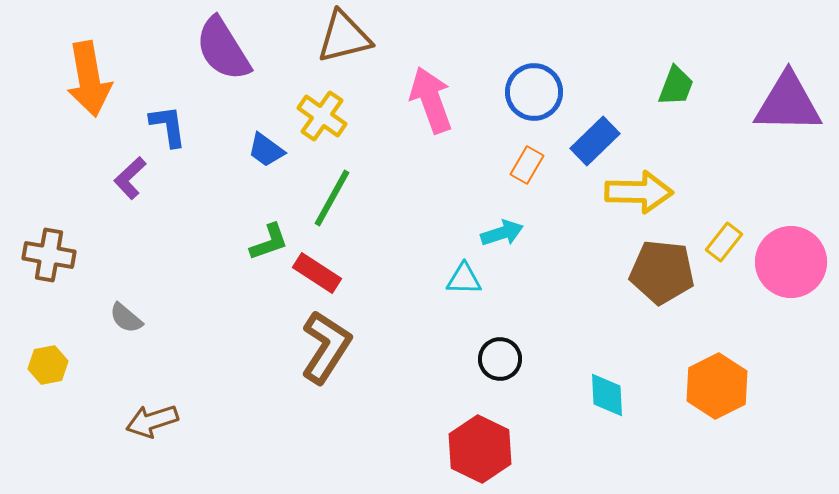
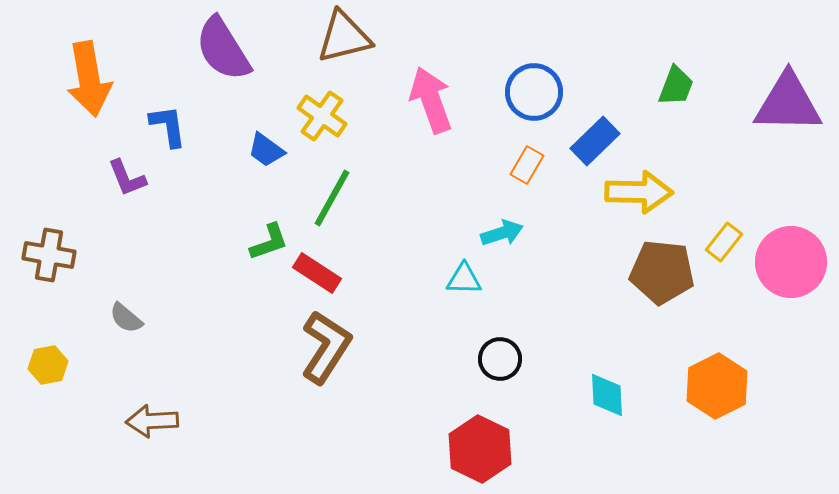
purple L-shape: moved 3 px left; rotated 69 degrees counterclockwise
brown arrow: rotated 15 degrees clockwise
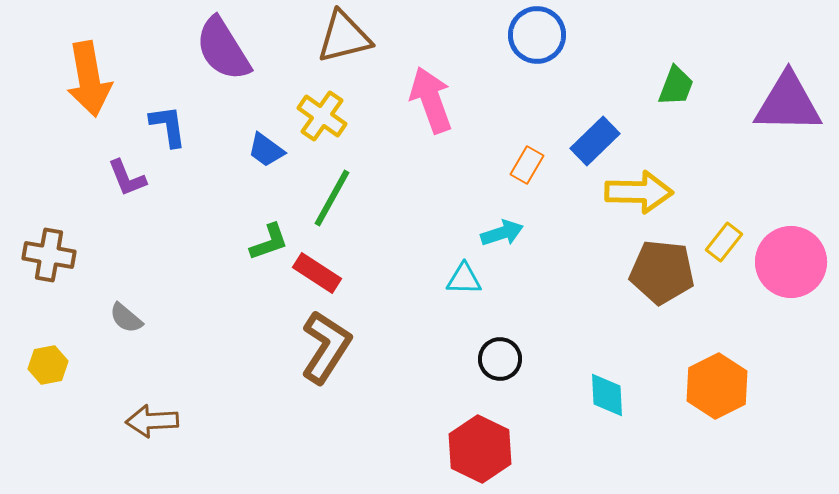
blue circle: moved 3 px right, 57 px up
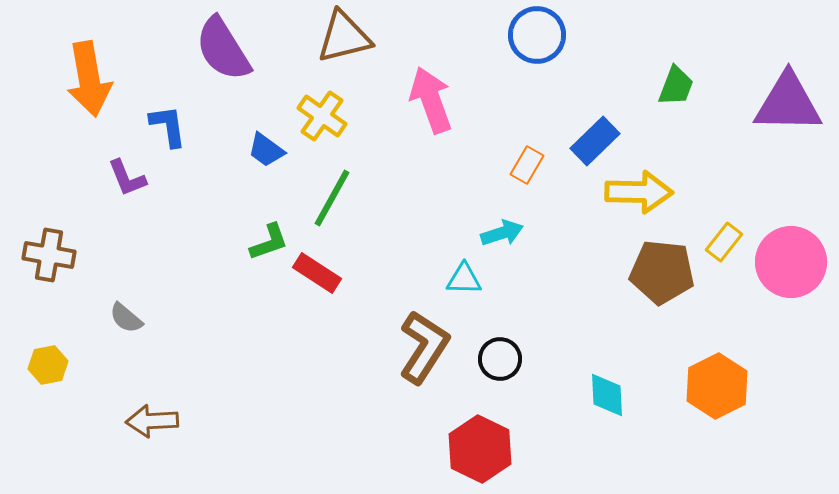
brown L-shape: moved 98 px right
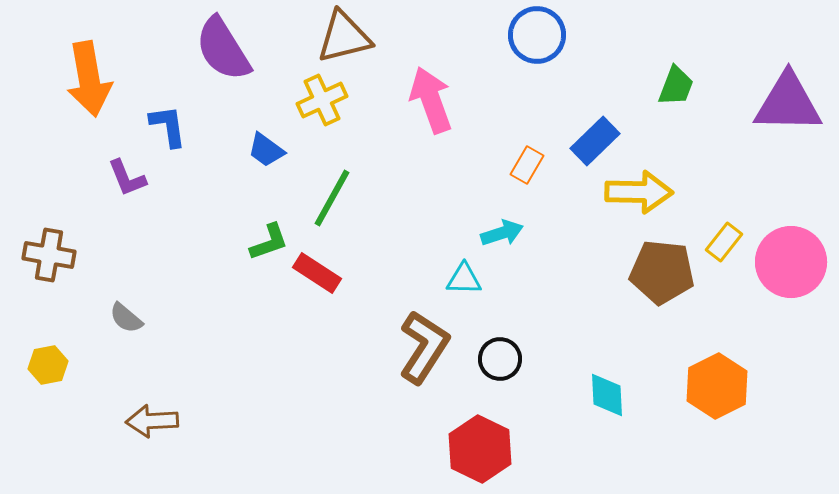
yellow cross: moved 16 px up; rotated 30 degrees clockwise
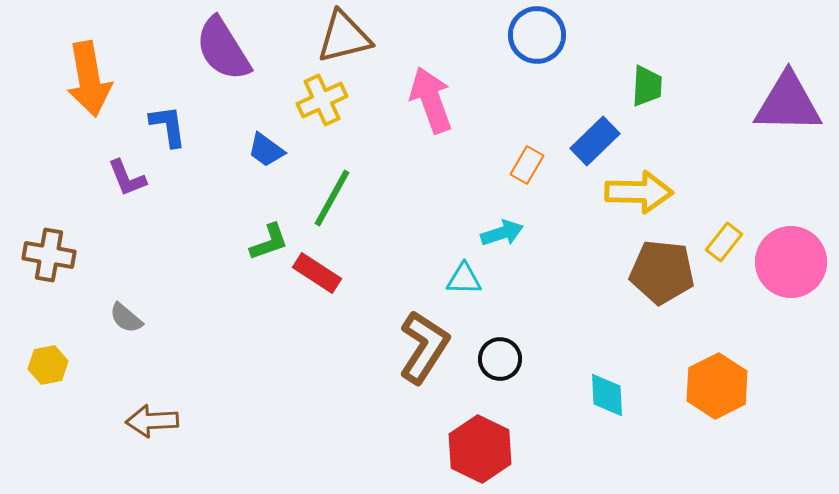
green trapezoid: moved 29 px left; rotated 18 degrees counterclockwise
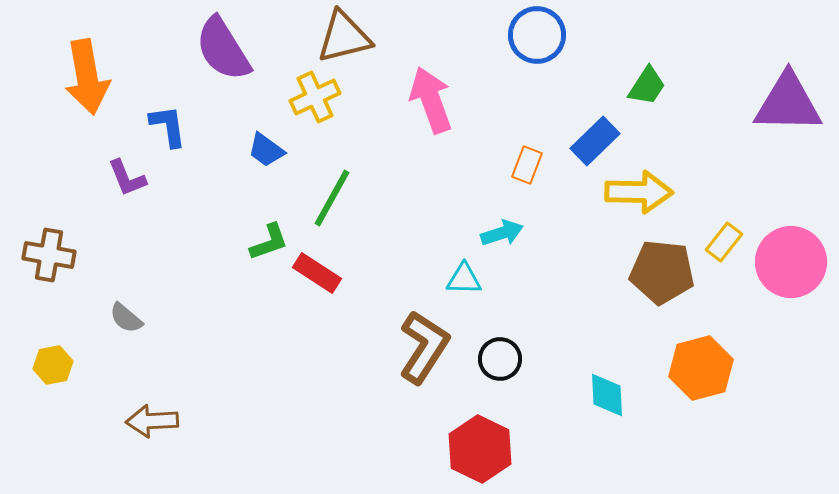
orange arrow: moved 2 px left, 2 px up
green trapezoid: rotated 30 degrees clockwise
yellow cross: moved 7 px left, 3 px up
orange rectangle: rotated 9 degrees counterclockwise
yellow hexagon: moved 5 px right
orange hexagon: moved 16 px left, 18 px up; rotated 12 degrees clockwise
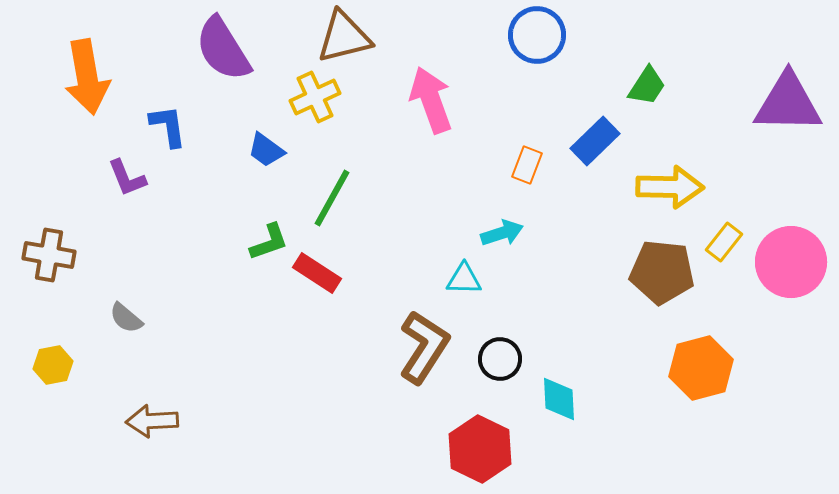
yellow arrow: moved 31 px right, 5 px up
cyan diamond: moved 48 px left, 4 px down
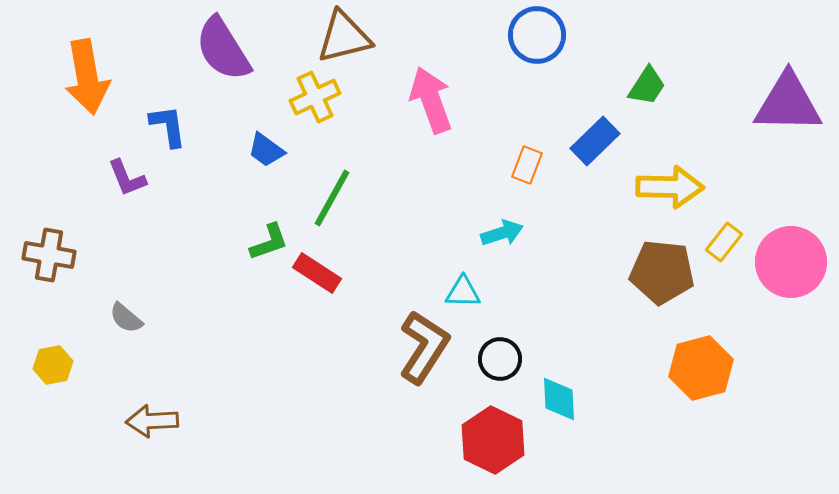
cyan triangle: moved 1 px left, 13 px down
red hexagon: moved 13 px right, 9 px up
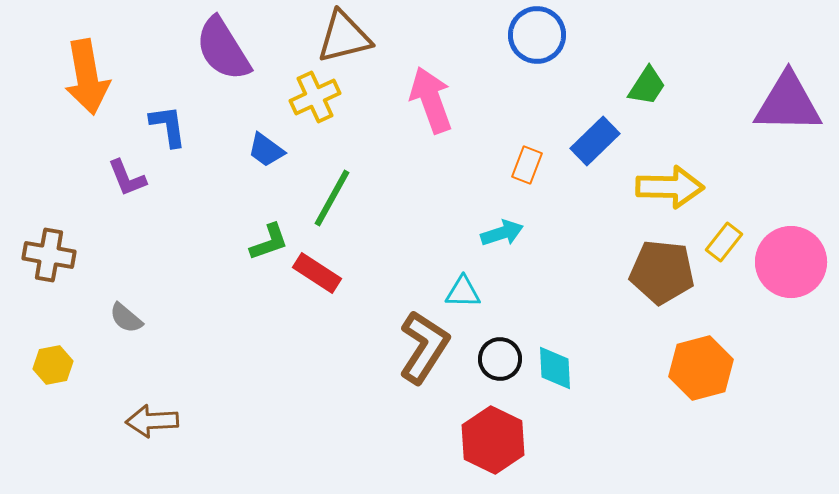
cyan diamond: moved 4 px left, 31 px up
